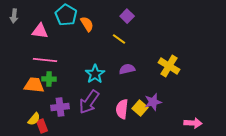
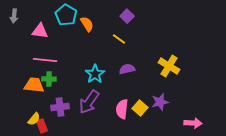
purple star: moved 7 px right
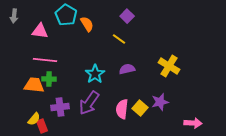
purple arrow: moved 1 px down
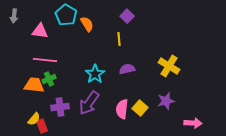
yellow line: rotated 48 degrees clockwise
green cross: rotated 24 degrees counterclockwise
purple star: moved 6 px right, 1 px up
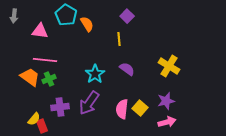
purple semicircle: rotated 49 degrees clockwise
orange trapezoid: moved 4 px left, 8 px up; rotated 30 degrees clockwise
pink arrow: moved 26 px left, 1 px up; rotated 18 degrees counterclockwise
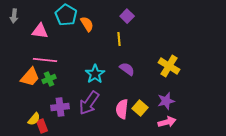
orange trapezoid: rotated 95 degrees clockwise
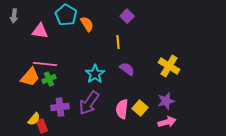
yellow line: moved 1 px left, 3 px down
pink line: moved 4 px down
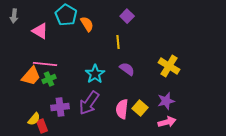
pink triangle: rotated 24 degrees clockwise
orange trapezoid: moved 1 px right, 1 px up
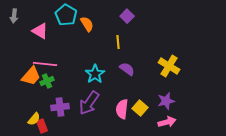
green cross: moved 2 px left, 2 px down
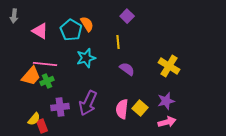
cyan pentagon: moved 5 px right, 15 px down
cyan star: moved 9 px left, 16 px up; rotated 18 degrees clockwise
purple arrow: moved 1 px left; rotated 10 degrees counterclockwise
